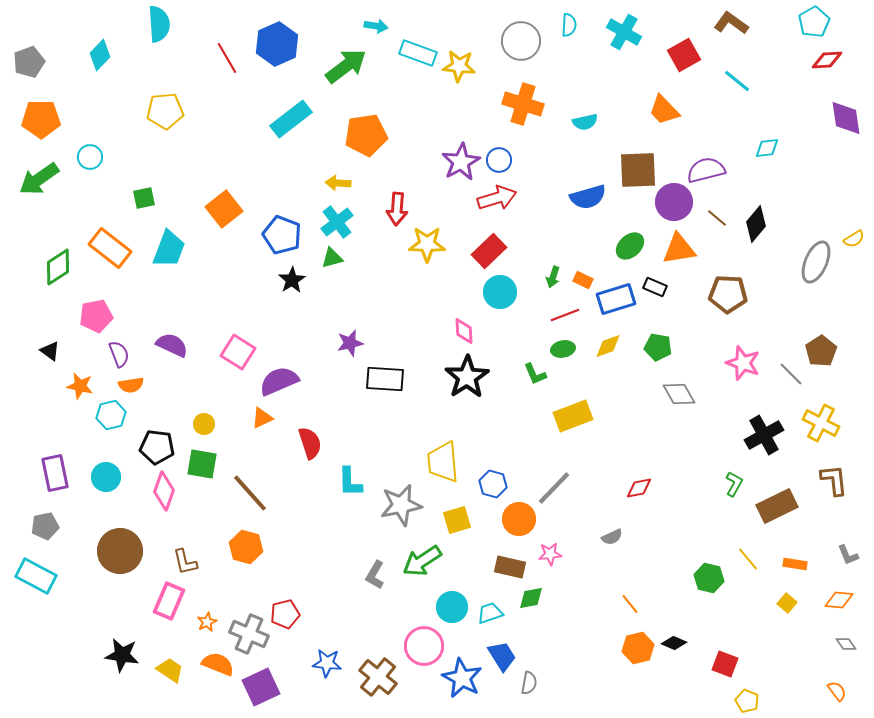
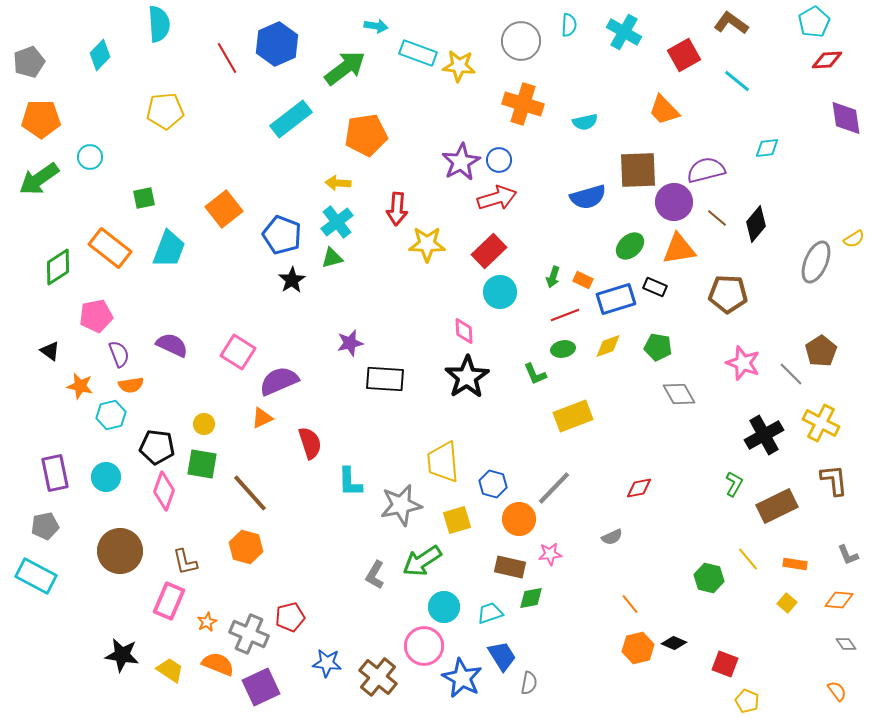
green arrow at (346, 66): moved 1 px left, 2 px down
cyan circle at (452, 607): moved 8 px left
red pentagon at (285, 614): moved 5 px right, 3 px down
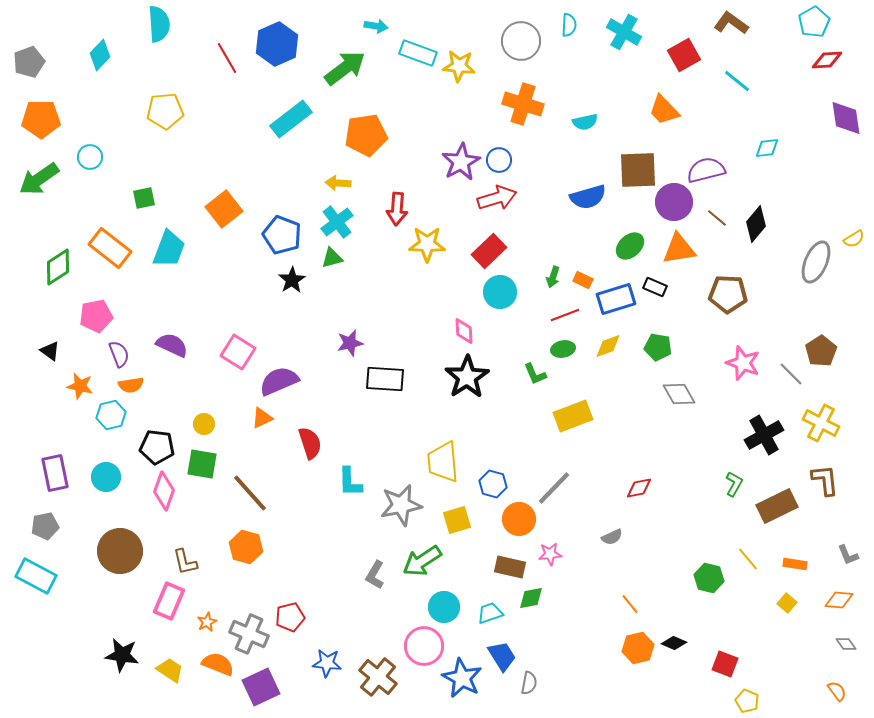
brown L-shape at (834, 480): moved 9 px left
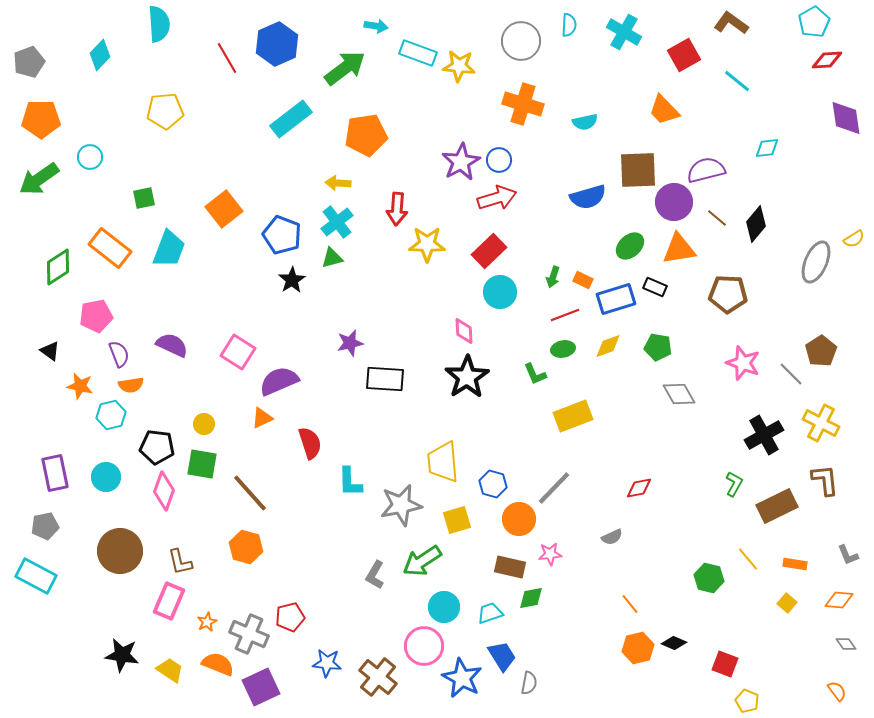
brown L-shape at (185, 562): moved 5 px left
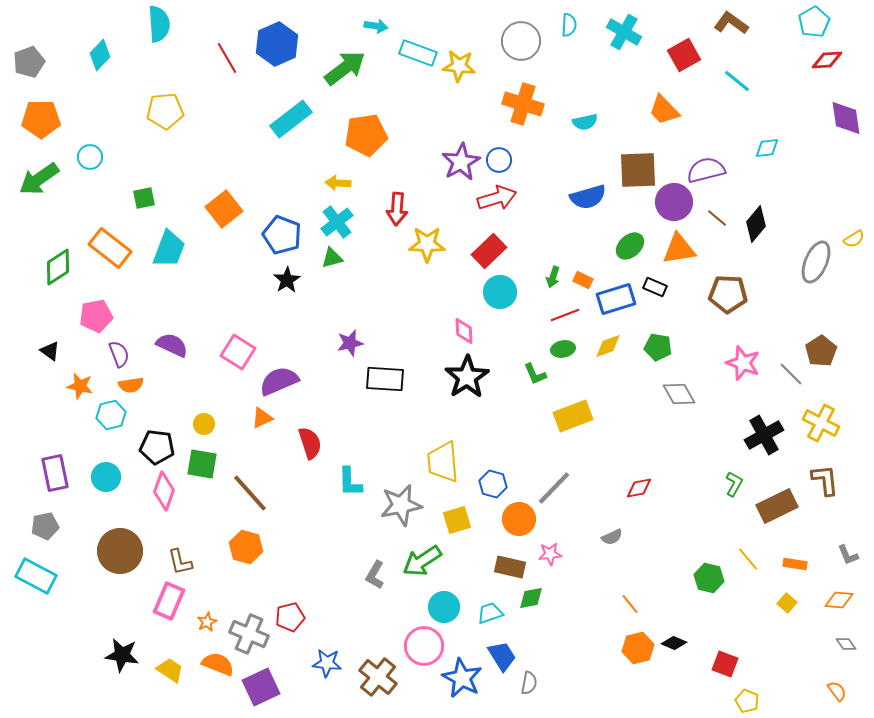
black star at (292, 280): moved 5 px left
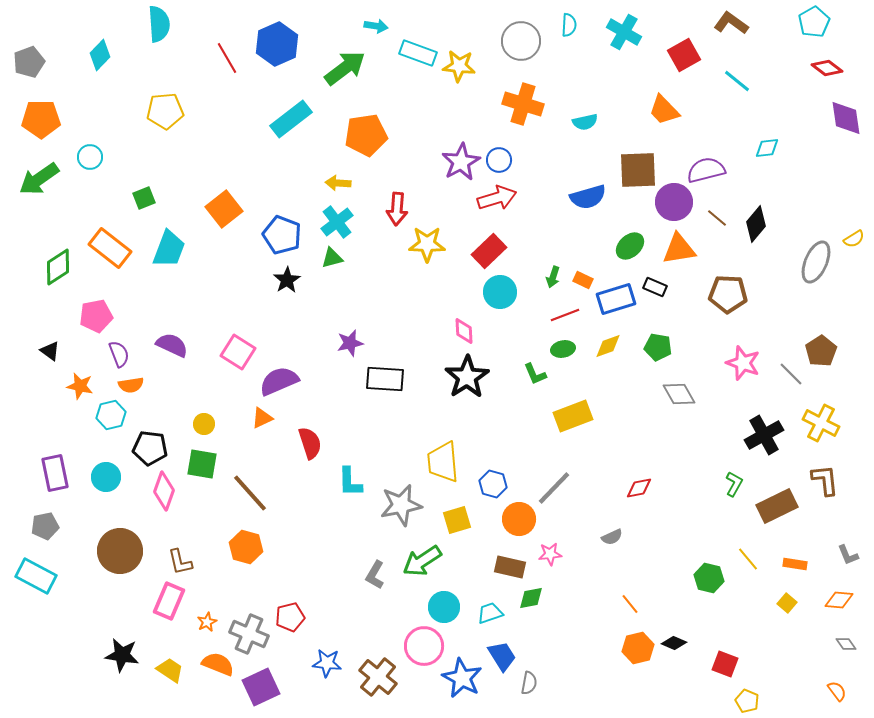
red diamond at (827, 60): moved 8 px down; rotated 40 degrees clockwise
green square at (144, 198): rotated 10 degrees counterclockwise
black pentagon at (157, 447): moved 7 px left, 1 px down
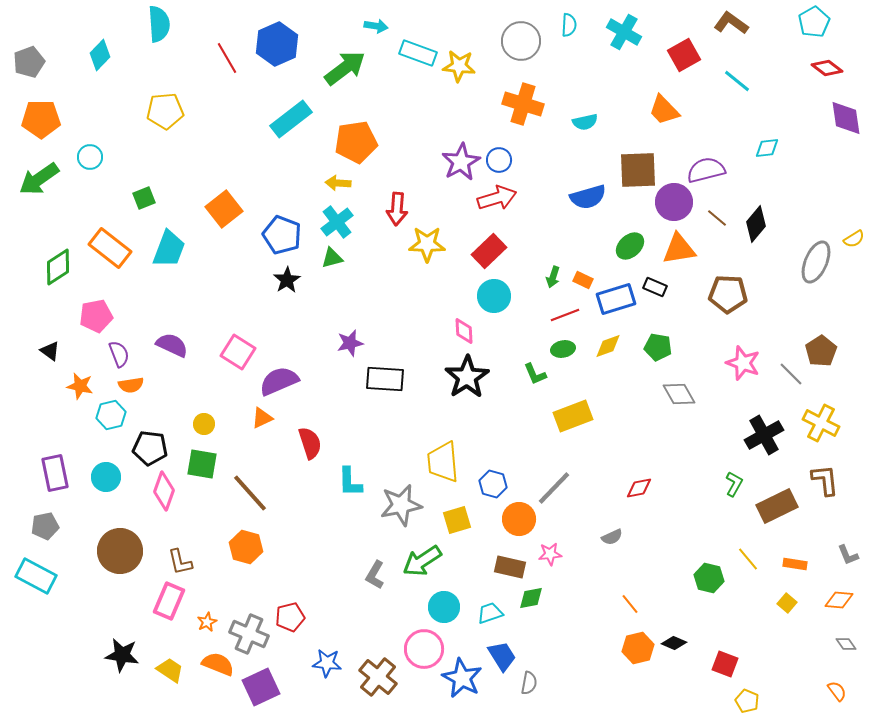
orange pentagon at (366, 135): moved 10 px left, 7 px down
cyan circle at (500, 292): moved 6 px left, 4 px down
pink circle at (424, 646): moved 3 px down
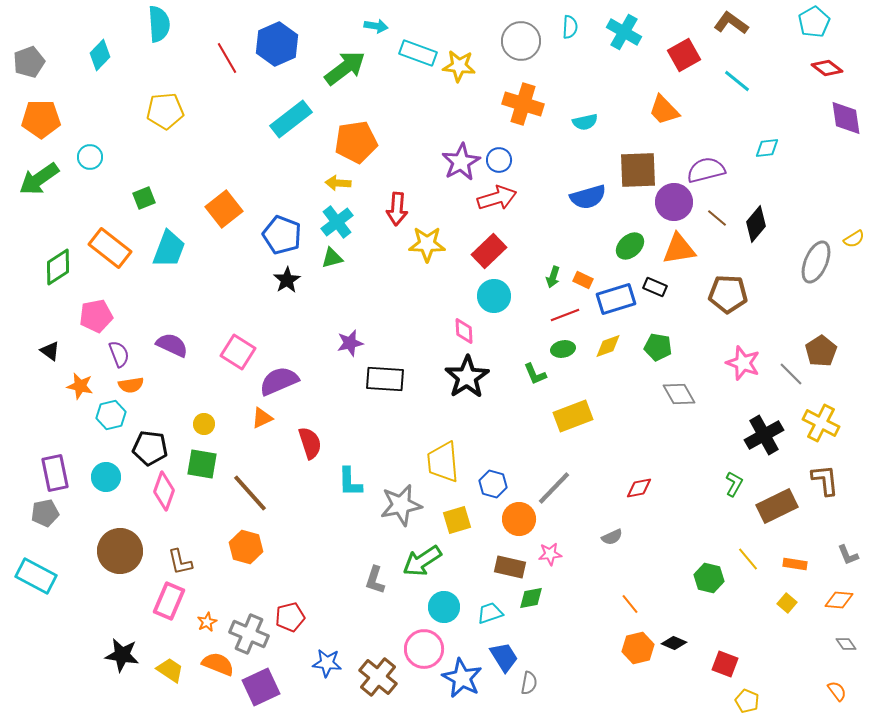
cyan semicircle at (569, 25): moved 1 px right, 2 px down
gray pentagon at (45, 526): moved 13 px up
gray L-shape at (375, 575): moved 5 px down; rotated 12 degrees counterclockwise
blue trapezoid at (502, 656): moved 2 px right, 1 px down
